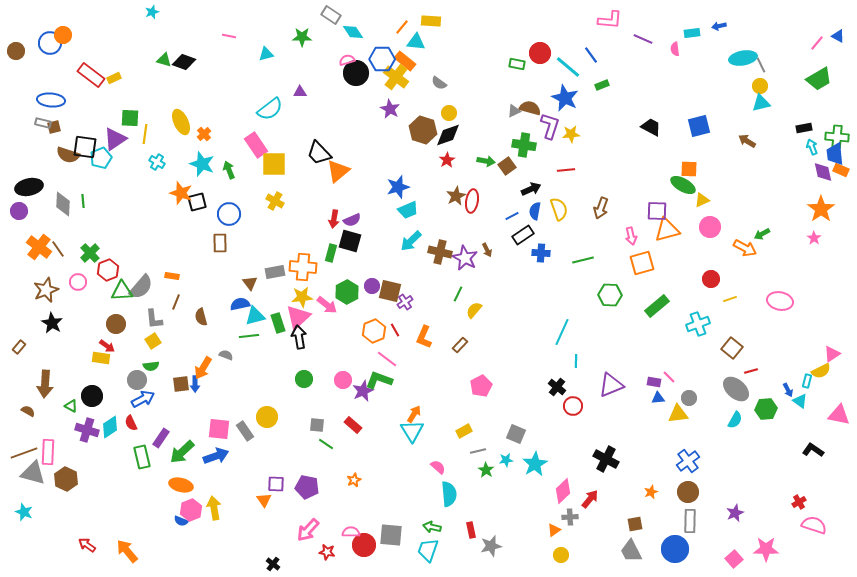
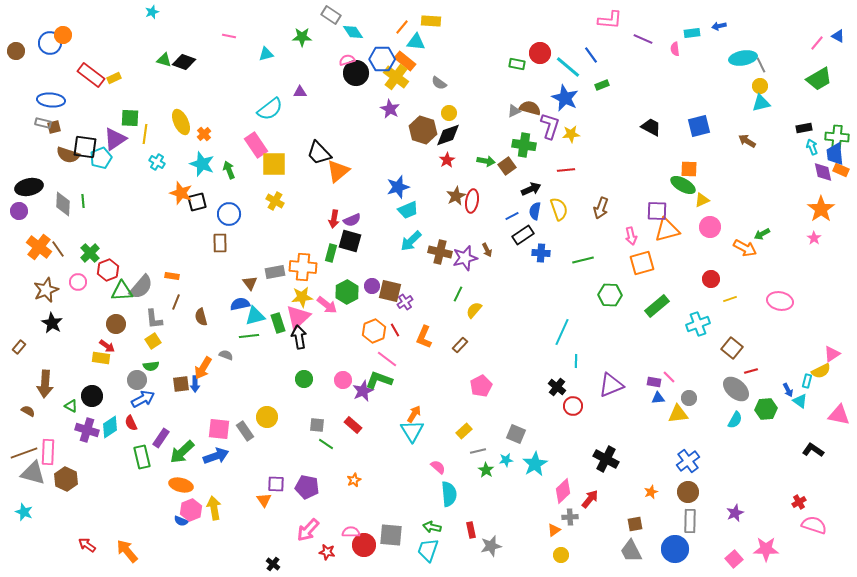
purple star at (465, 258): rotated 30 degrees clockwise
yellow rectangle at (464, 431): rotated 14 degrees counterclockwise
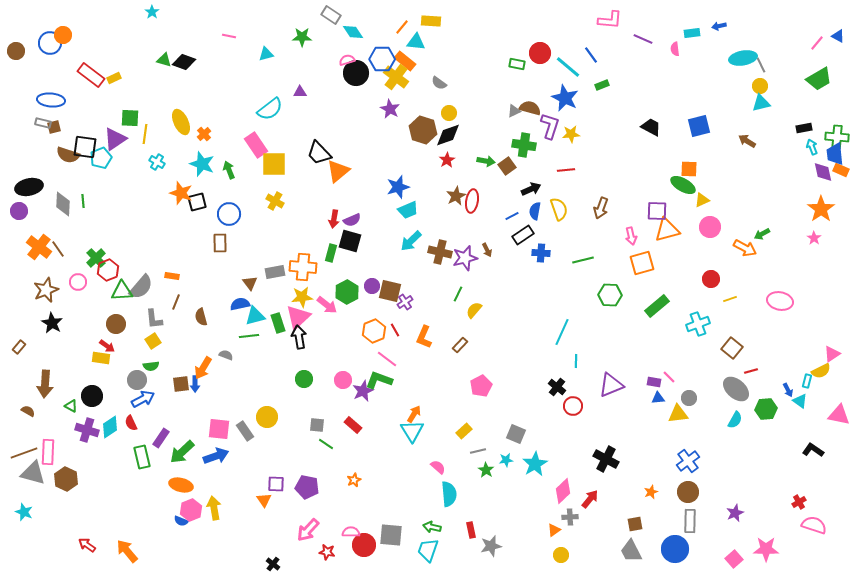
cyan star at (152, 12): rotated 16 degrees counterclockwise
green cross at (90, 253): moved 6 px right, 5 px down
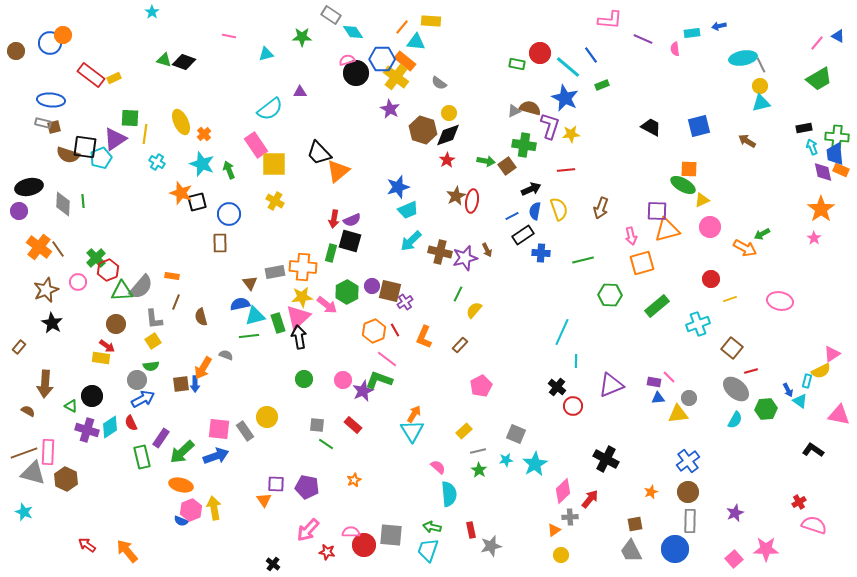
green star at (486, 470): moved 7 px left
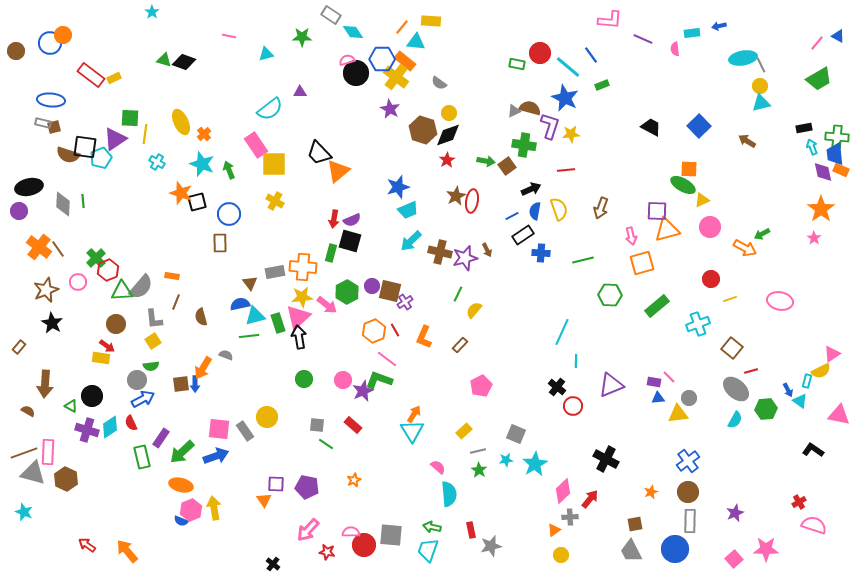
blue square at (699, 126): rotated 30 degrees counterclockwise
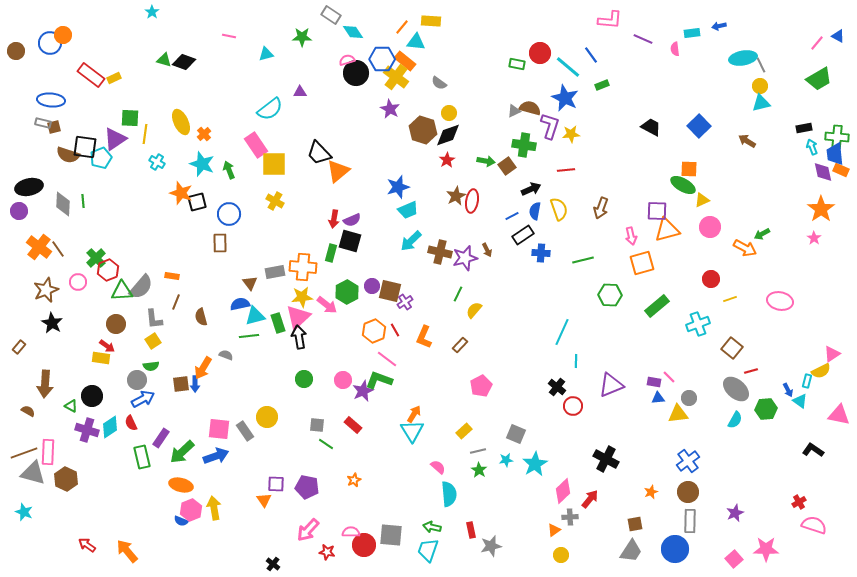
gray trapezoid at (631, 551): rotated 120 degrees counterclockwise
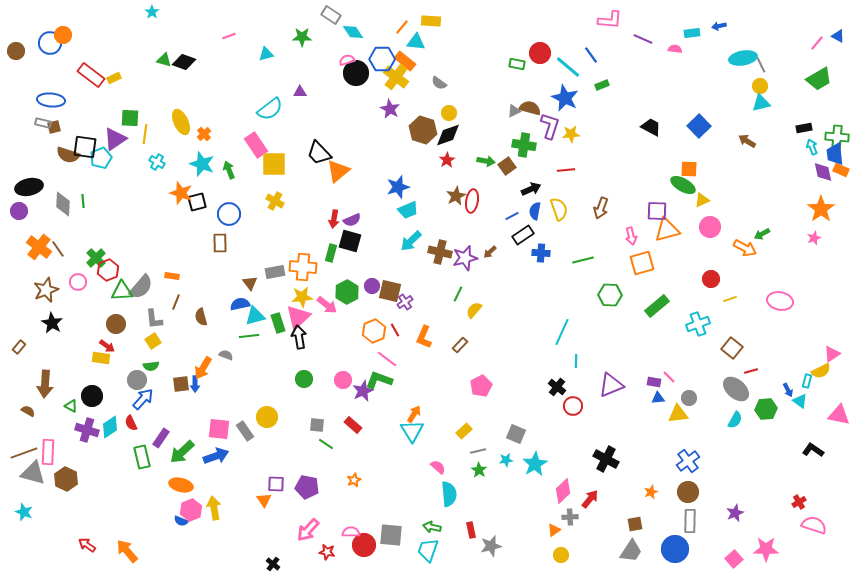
pink line at (229, 36): rotated 32 degrees counterclockwise
pink semicircle at (675, 49): rotated 104 degrees clockwise
pink star at (814, 238): rotated 16 degrees clockwise
brown arrow at (487, 250): moved 3 px right, 2 px down; rotated 72 degrees clockwise
blue arrow at (143, 399): rotated 20 degrees counterclockwise
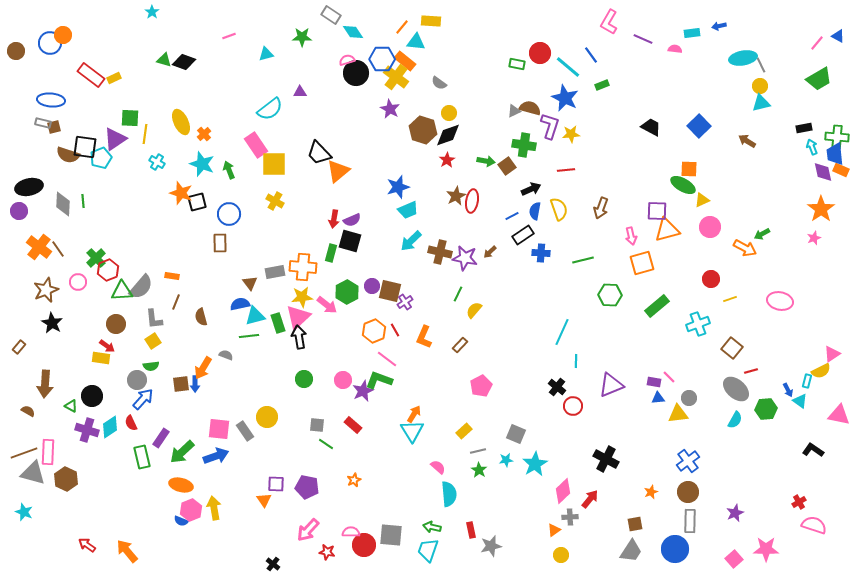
pink L-shape at (610, 20): moved 1 px left, 2 px down; rotated 115 degrees clockwise
purple star at (465, 258): rotated 25 degrees clockwise
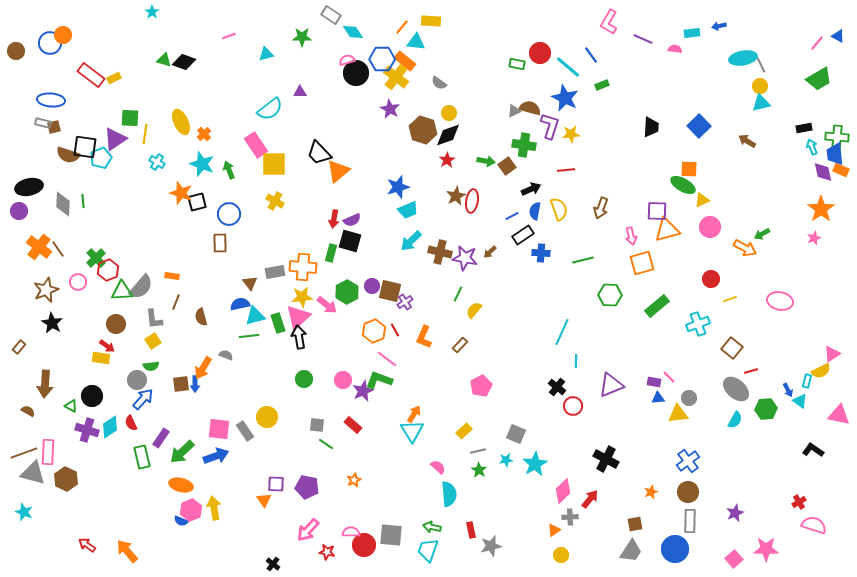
black trapezoid at (651, 127): rotated 65 degrees clockwise
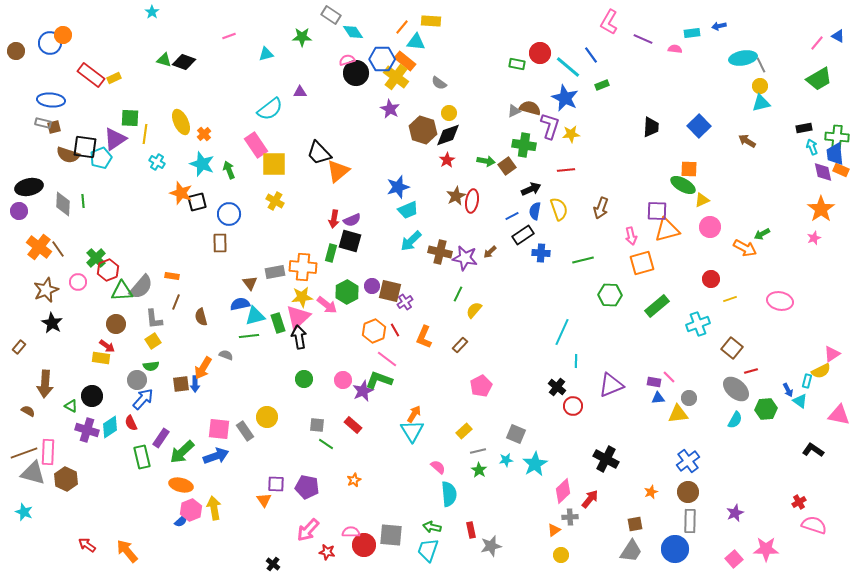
blue semicircle at (181, 521): rotated 64 degrees counterclockwise
